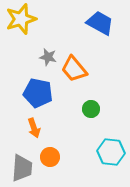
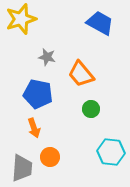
gray star: moved 1 px left
orange trapezoid: moved 7 px right, 5 px down
blue pentagon: moved 1 px down
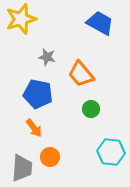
orange arrow: rotated 18 degrees counterclockwise
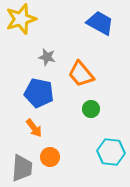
blue pentagon: moved 1 px right, 1 px up
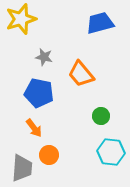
blue trapezoid: rotated 44 degrees counterclockwise
gray star: moved 3 px left
green circle: moved 10 px right, 7 px down
orange circle: moved 1 px left, 2 px up
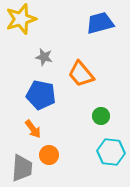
blue pentagon: moved 2 px right, 2 px down
orange arrow: moved 1 px left, 1 px down
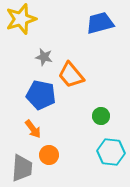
orange trapezoid: moved 10 px left, 1 px down
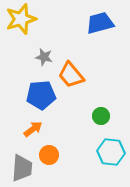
blue pentagon: rotated 16 degrees counterclockwise
orange arrow: rotated 90 degrees counterclockwise
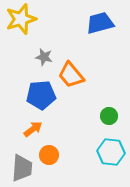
green circle: moved 8 px right
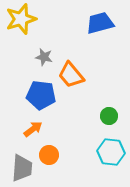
blue pentagon: rotated 12 degrees clockwise
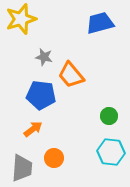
orange circle: moved 5 px right, 3 px down
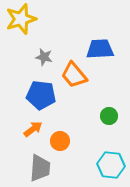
blue trapezoid: moved 26 px down; rotated 12 degrees clockwise
orange trapezoid: moved 3 px right
cyan hexagon: moved 13 px down
orange circle: moved 6 px right, 17 px up
gray trapezoid: moved 18 px right
